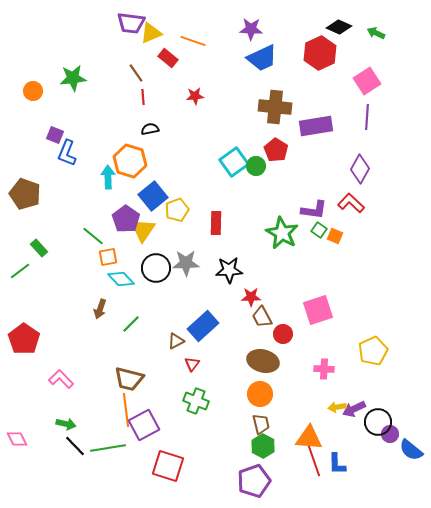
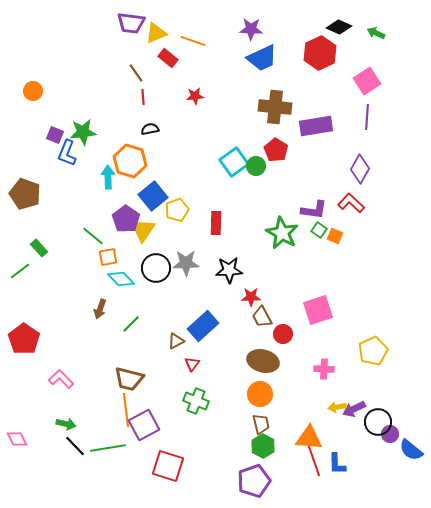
yellow triangle at (151, 33): moved 5 px right
green star at (73, 78): moved 10 px right, 54 px down
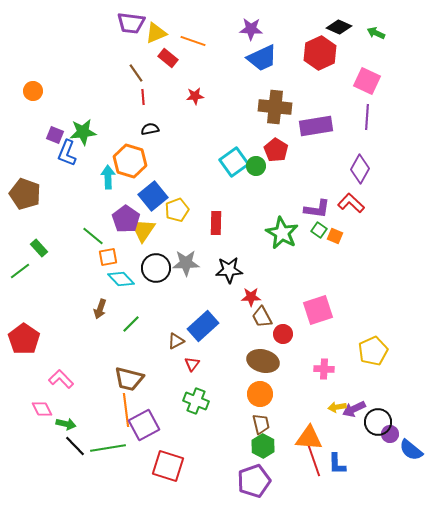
pink square at (367, 81): rotated 32 degrees counterclockwise
purple L-shape at (314, 210): moved 3 px right, 1 px up
pink diamond at (17, 439): moved 25 px right, 30 px up
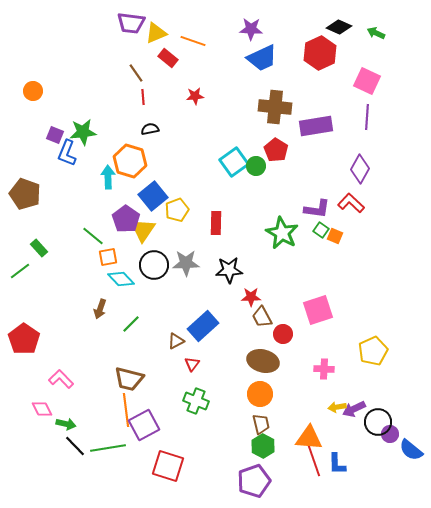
green square at (319, 230): moved 2 px right
black circle at (156, 268): moved 2 px left, 3 px up
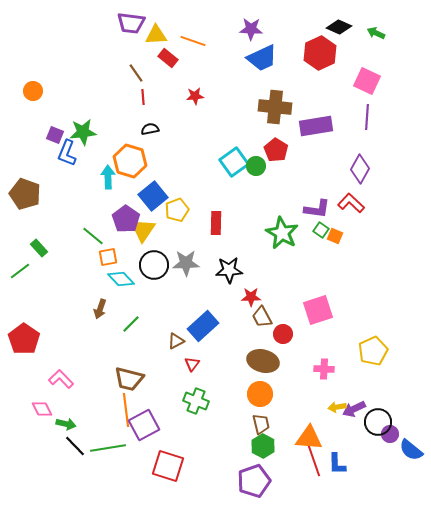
yellow triangle at (156, 33): moved 2 px down; rotated 20 degrees clockwise
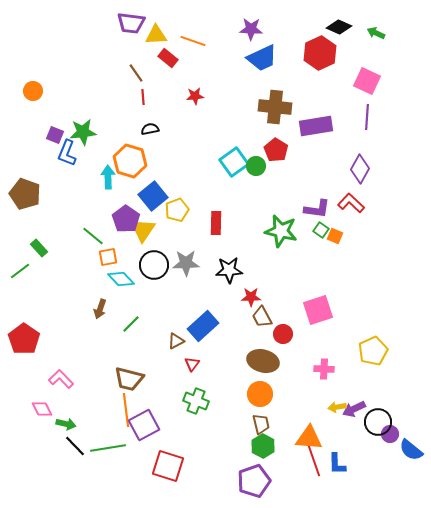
green star at (282, 233): moved 1 px left, 2 px up; rotated 16 degrees counterclockwise
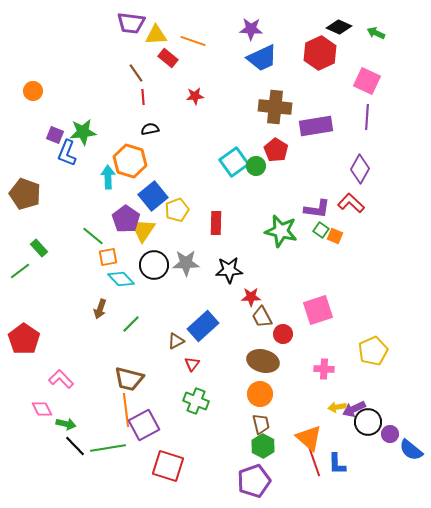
black circle at (378, 422): moved 10 px left
orange triangle at (309, 438): rotated 36 degrees clockwise
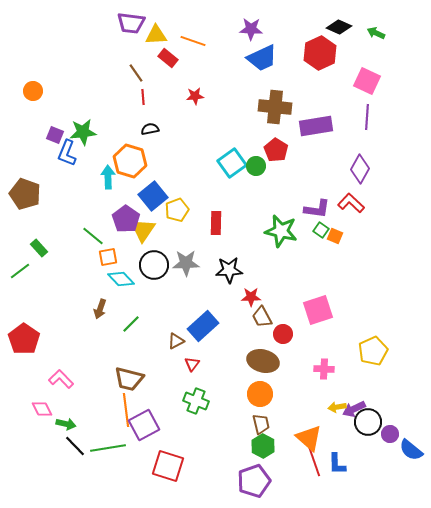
cyan square at (234, 162): moved 2 px left, 1 px down
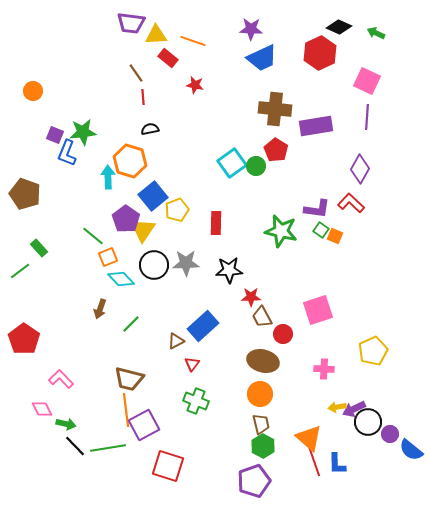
red star at (195, 96): moved 11 px up; rotated 18 degrees clockwise
brown cross at (275, 107): moved 2 px down
orange square at (108, 257): rotated 12 degrees counterclockwise
